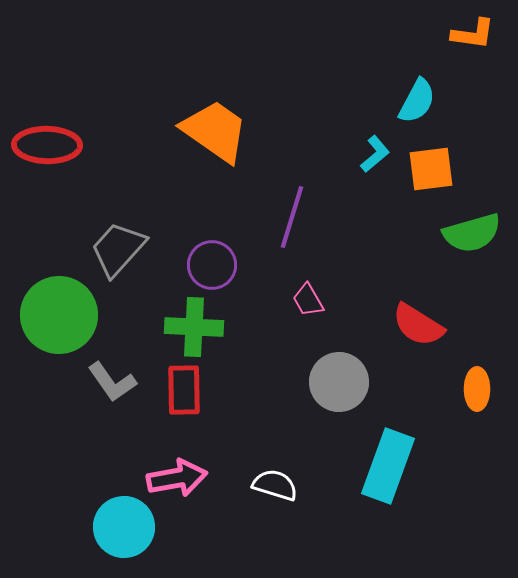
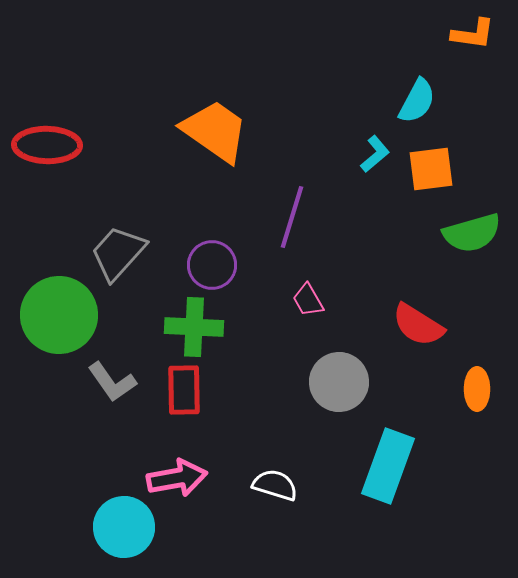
gray trapezoid: moved 4 px down
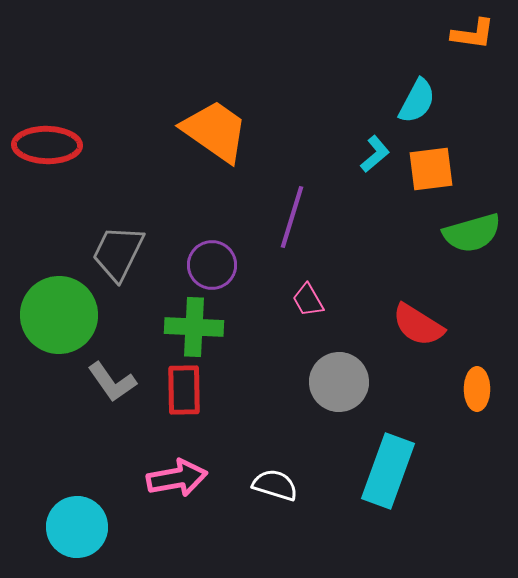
gray trapezoid: rotated 16 degrees counterclockwise
cyan rectangle: moved 5 px down
cyan circle: moved 47 px left
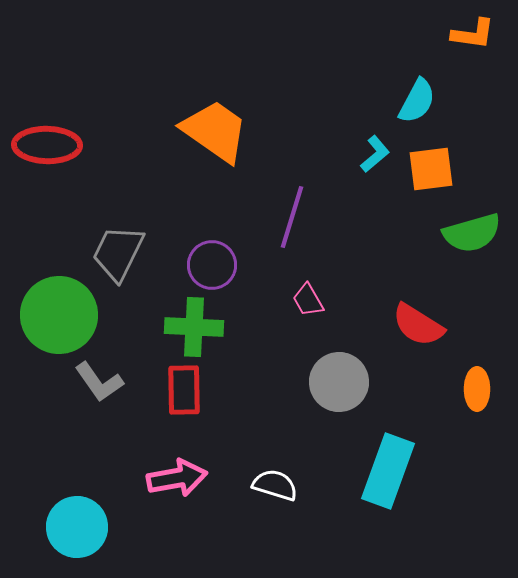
gray L-shape: moved 13 px left
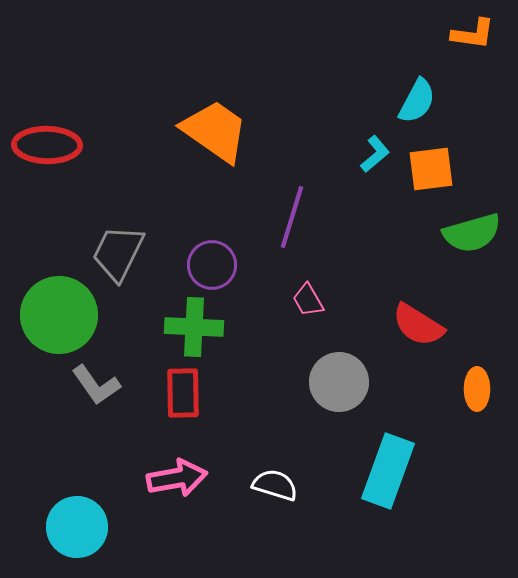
gray L-shape: moved 3 px left, 3 px down
red rectangle: moved 1 px left, 3 px down
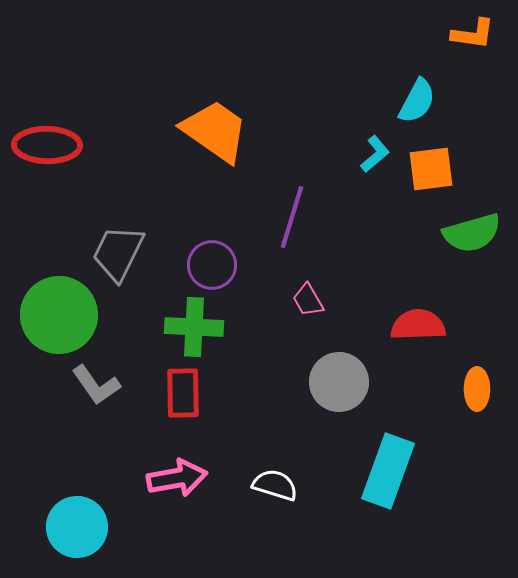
red semicircle: rotated 146 degrees clockwise
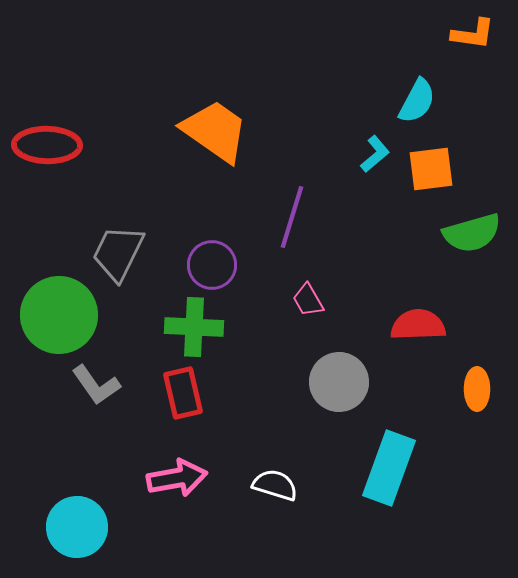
red rectangle: rotated 12 degrees counterclockwise
cyan rectangle: moved 1 px right, 3 px up
